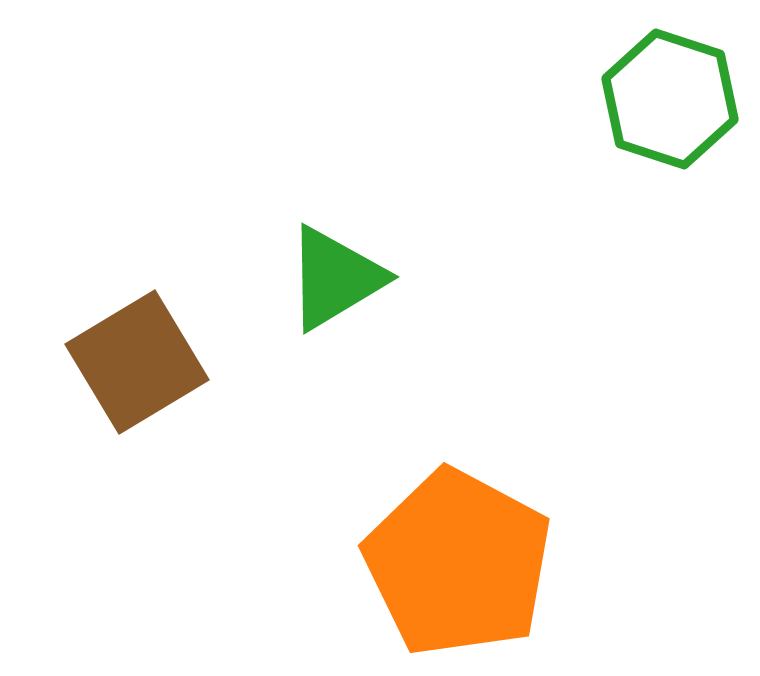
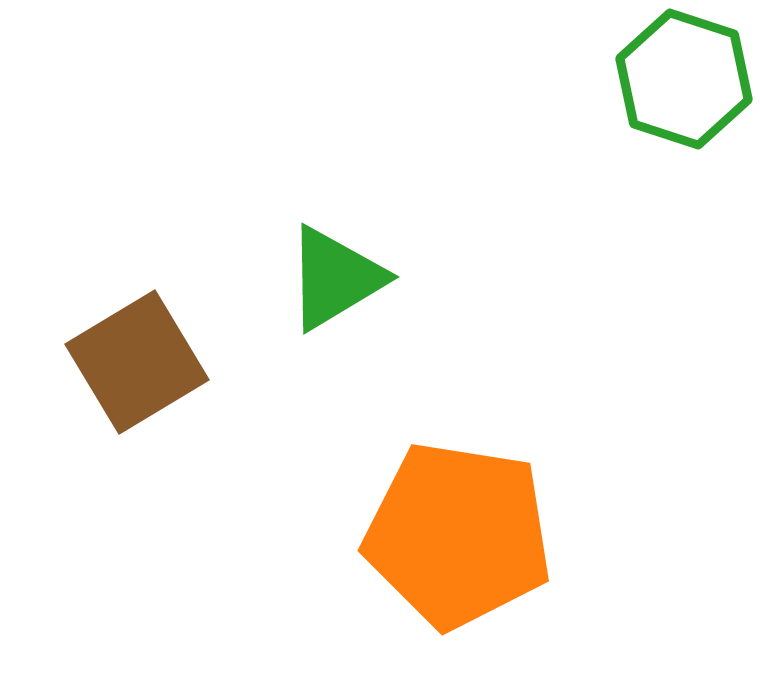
green hexagon: moved 14 px right, 20 px up
orange pentagon: moved 28 px up; rotated 19 degrees counterclockwise
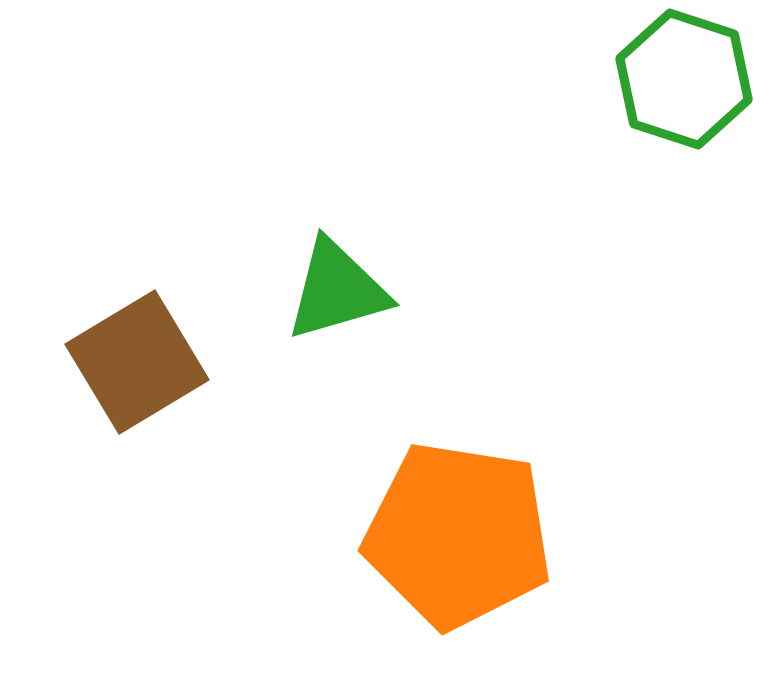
green triangle: moved 2 px right, 12 px down; rotated 15 degrees clockwise
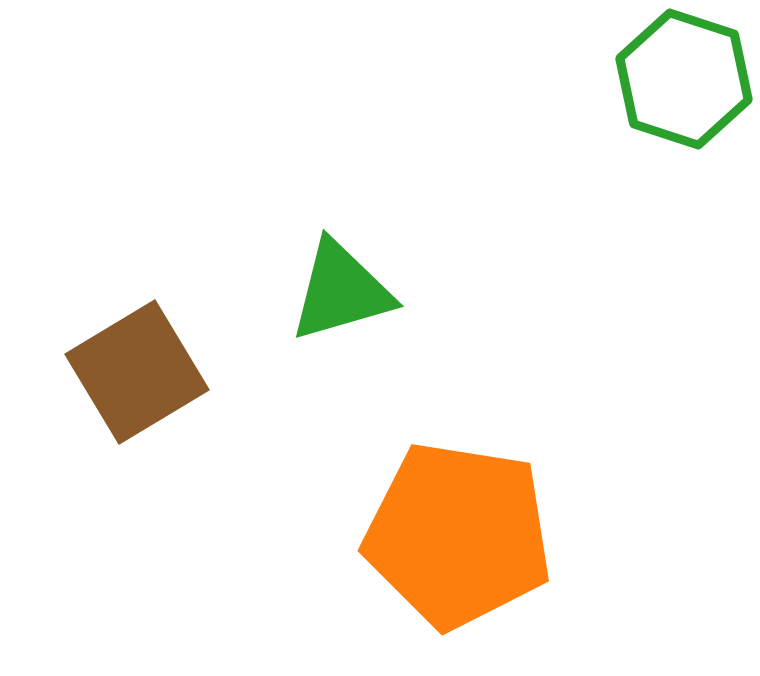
green triangle: moved 4 px right, 1 px down
brown square: moved 10 px down
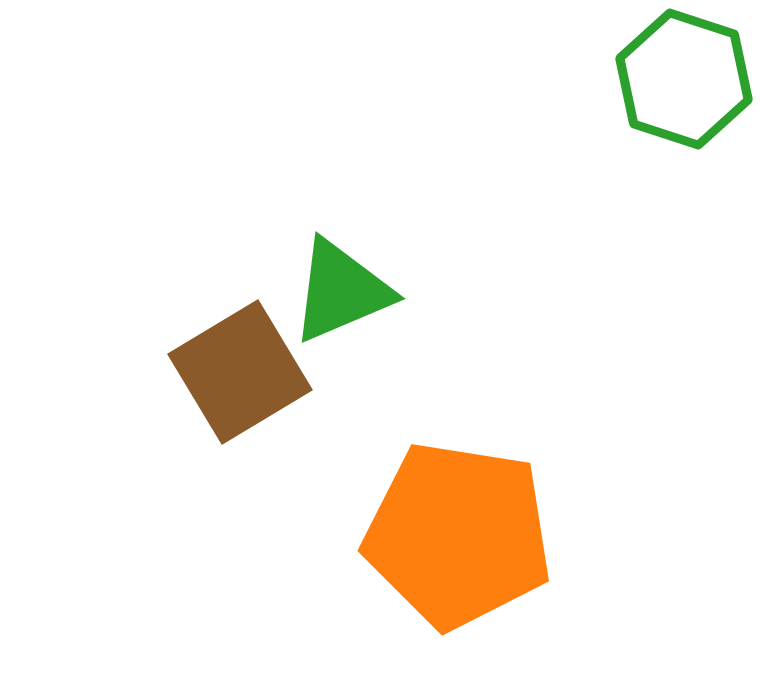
green triangle: rotated 7 degrees counterclockwise
brown square: moved 103 px right
